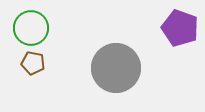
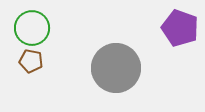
green circle: moved 1 px right
brown pentagon: moved 2 px left, 2 px up
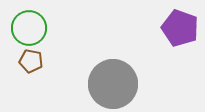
green circle: moved 3 px left
gray circle: moved 3 px left, 16 px down
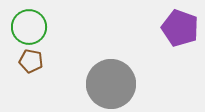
green circle: moved 1 px up
gray circle: moved 2 px left
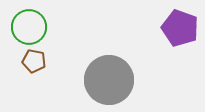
brown pentagon: moved 3 px right
gray circle: moved 2 px left, 4 px up
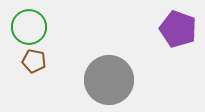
purple pentagon: moved 2 px left, 1 px down
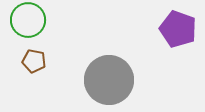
green circle: moved 1 px left, 7 px up
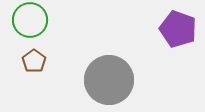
green circle: moved 2 px right
brown pentagon: rotated 25 degrees clockwise
